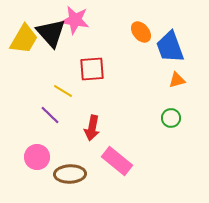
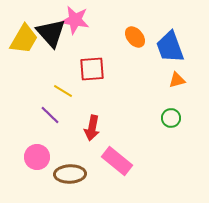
orange ellipse: moved 6 px left, 5 px down
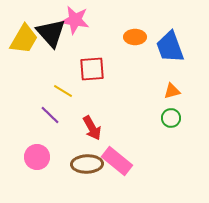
orange ellipse: rotated 50 degrees counterclockwise
orange triangle: moved 5 px left, 11 px down
red arrow: rotated 40 degrees counterclockwise
brown ellipse: moved 17 px right, 10 px up
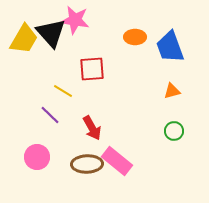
green circle: moved 3 px right, 13 px down
